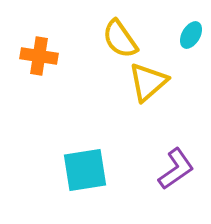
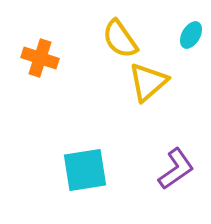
orange cross: moved 1 px right, 2 px down; rotated 9 degrees clockwise
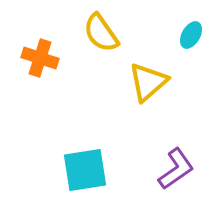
yellow semicircle: moved 19 px left, 6 px up
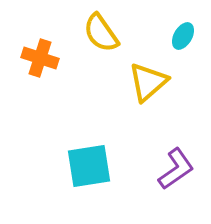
cyan ellipse: moved 8 px left, 1 px down
cyan square: moved 4 px right, 4 px up
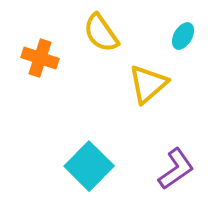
yellow triangle: moved 2 px down
cyan square: rotated 36 degrees counterclockwise
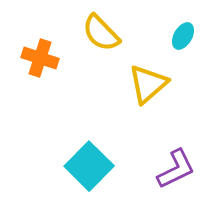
yellow semicircle: rotated 9 degrees counterclockwise
purple L-shape: rotated 9 degrees clockwise
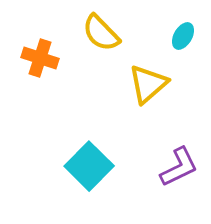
purple L-shape: moved 3 px right, 2 px up
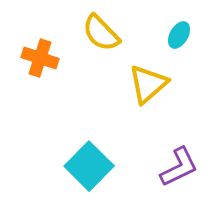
cyan ellipse: moved 4 px left, 1 px up
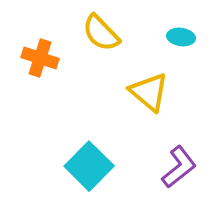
cyan ellipse: moved 2 px right, 2 px down; rotated 68 degrees clockwise
yellow triangle: moved 1 px right, 8 px down; rotated 39 degrees counterclockwise
purple L-shape: rotated 12 degrees counterclockwise
